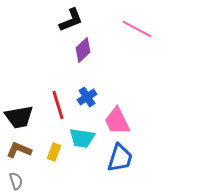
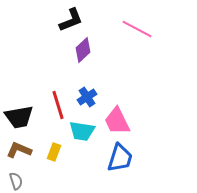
cyan trapezoid: moved 7 px up
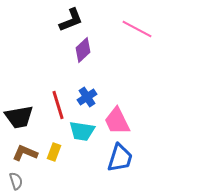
brown L-shape: moved 6 px right, 3 px down
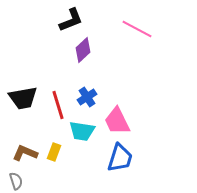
black trapezoid: moved 4 px right, 19 px up
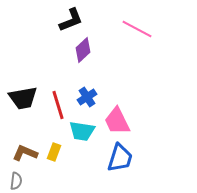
gray semicircle: rotated 24 degrees clockwise
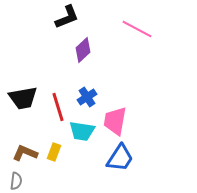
black L-shape: moved 4 px left, 3 px up
red line: moved 2 px down
pink trapezoid: moved 2 px left; rotated 36 degrees clockwise
blue trapezoid: rotated 16 degrees clockwise
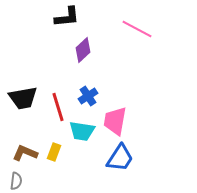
black L-shape: rotated 16 degrees clockwise
blue cross: moved 1 px right, 1 px up
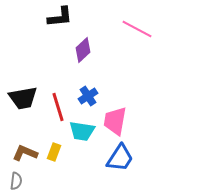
black L-shape: moved 7 px left
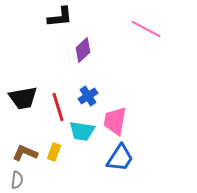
pink line: moved 9 px right
gray semicircle: moved 1 px right, 1 px up
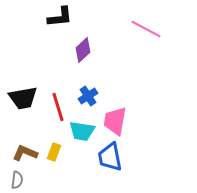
blue trapezoid: moved 10 px left, 1 px up; rotated 136 degrees clockwise
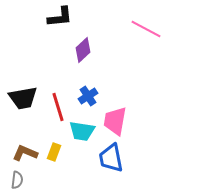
blue trapezoid: moved 1 px right, 1 px down
